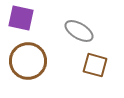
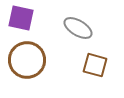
gray ellipse: moved 1 px left, 3 px up
brown circle: moved 1 px left, 1 px up
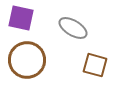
gray ellipse: moved 5 px left
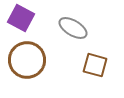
purple square: rotated 16 degrees clockwise
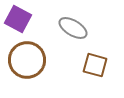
purple square: moved 3 px left, 1 px down
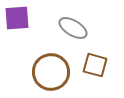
purple square: moved 1 px left, 1 px up; rotated 32 degrees counterclockwise
brown circle: moved 24 px right, 12 px down
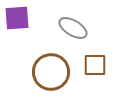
brown square: rotated 15 degrees counterclockwise
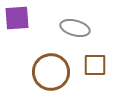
gray ellipse: moved 2 px right; rotated 16 degrees counterclockwise
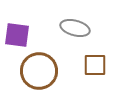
purple square: moved 17 px down; rotated 12 degrees clockwise
brown circle: moved 12 px left, 1 px up
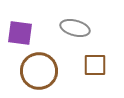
purple square: moved 3 px right, 2 px up
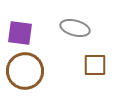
brown circle: moved 14 px left
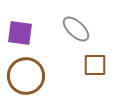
gray ellipse: moved 1 px right, 1 px down; rotated 28 degrees clockwise
brown circle: moved 1 px right, 5 px down
